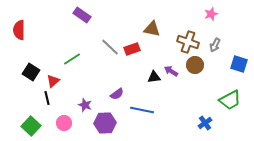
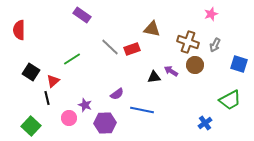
pink circle: moved 5 px right, 5 px up
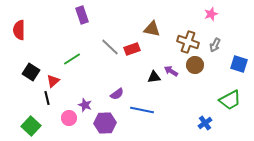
purple rectangle: rotated 36 degrees clockwise
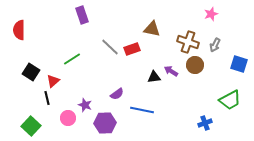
pink circle: moved 1 px left
blue cross: rotated 16 degrees clockwise
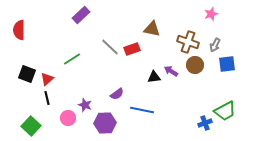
purple rectangle: moved 1 px left; rotated 66 degrees clockwise
blue square: moved 12 px left; rotated 24 degrees counterclockwise
black square: moved 4 px left, 2 px down; rotated 12 degrees counterclockwise
red triangle: moved 6 px left, 2 px up
green trapezoid: moved 5 px left, 11 px down
